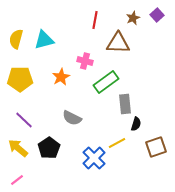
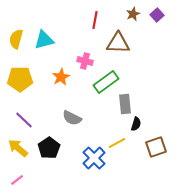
brown star: moved 4 px up
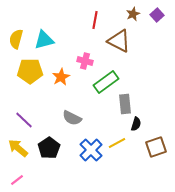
brown triangle: moved 1 px right, 2 px up; rotated 25 degrees clockwise
yellow pentagon: moved 10 px right, 8 px up
blue cross: moved 3 px left, 8 px up
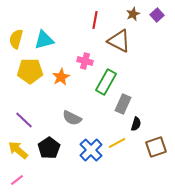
green rectangle: rotated 25 degrees counterclockwise
gray rectangle: moved 2 px left; rotated 30 degrees clockwise
yellow arrow: moved 2 px down
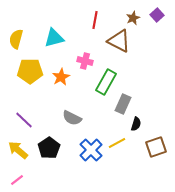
brown star: moved 4 px down
cyan triangle: moved 10 px right, 2 px up
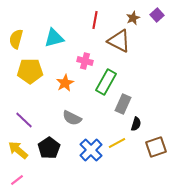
orange star: moved 4 px right, 6 px down
